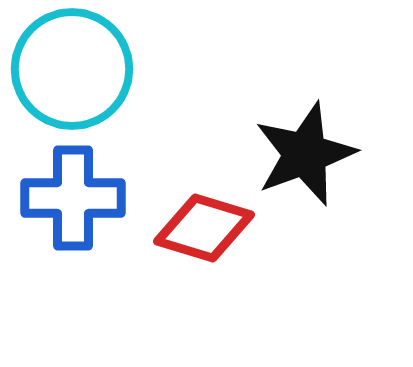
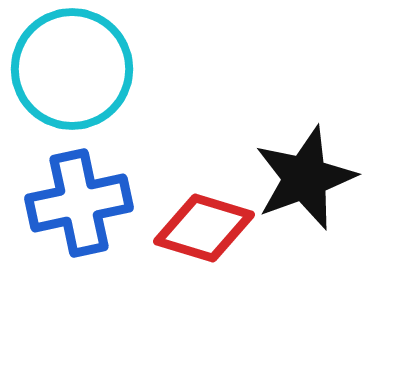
black star: moved 24 px down
blue cross: moved 6 px right, 5 px down; rotated 12 degrees counterclockwise
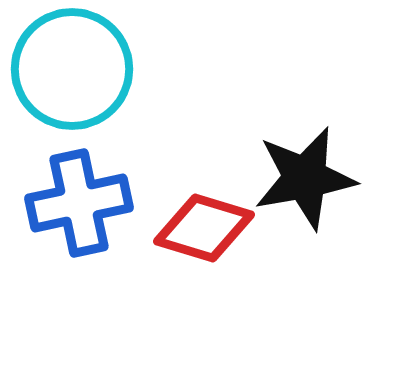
black star: rotated 10 degrees clockwise
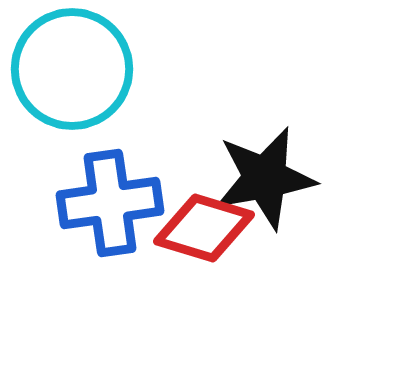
black star: moved 40 px left
blue cross: moved 31 px right; rotated 4 degrees clockwise
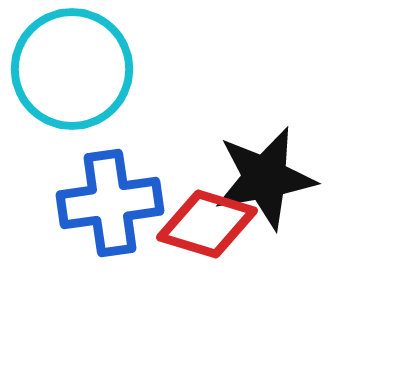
red diamond: moved 3 px right, 4 px up
